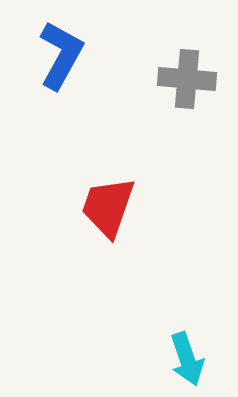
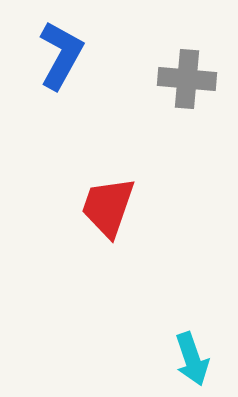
cyan arrow: moved 5 px right
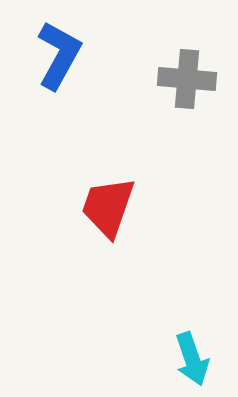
blue L-shape: moved 2 px left
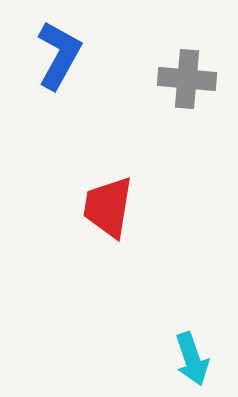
red trapezoid: rotated 10 degrees counterclockwise
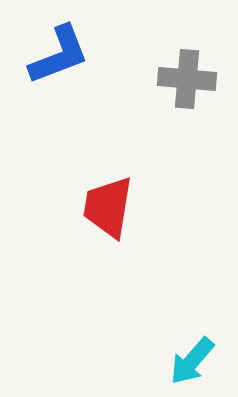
blue L-shape: rotated 40 degrees clockwise
cyan arrow: moved 2 px down; rotated 60 degrees clockwise
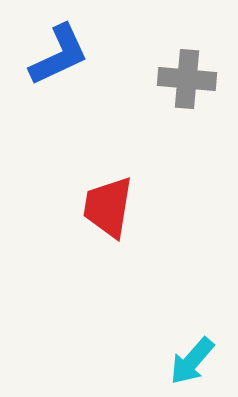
blue L-shape: rotated 4 degrees counterclockwise
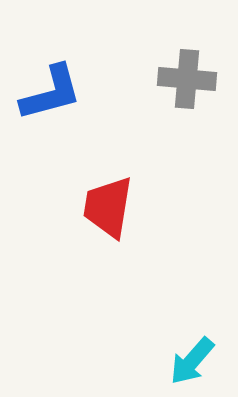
blue L-shape: moved 8 px left, 38 px down; rotated 10 degrees clockwise
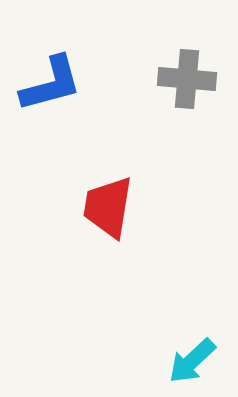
blue L-shape: moved 9 px up
cyan arrow: rotated 6 degrees clockwise
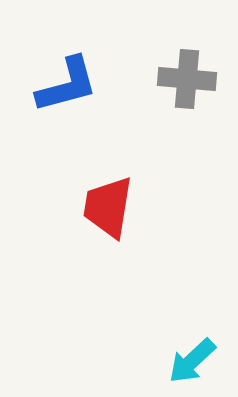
blue L-shape: moved 16 px right, 1 px down
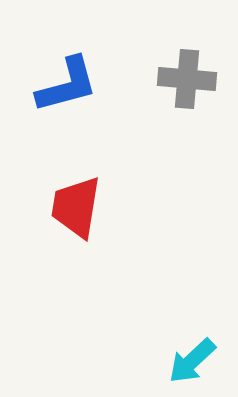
red trapezoid: moved 32 px left
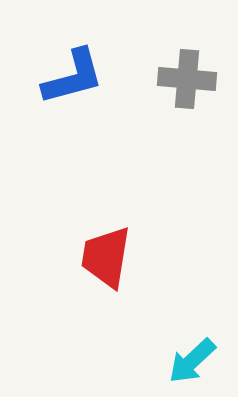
blue L-shape: moved 6 px right, 8 px up
red trapezoid: moved 30 px right, 50 px down
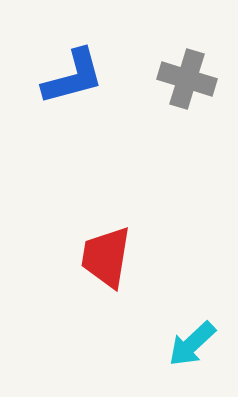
gray cross: rotated 12 degrees clockwise
cyan arrow: moved 17 px up
